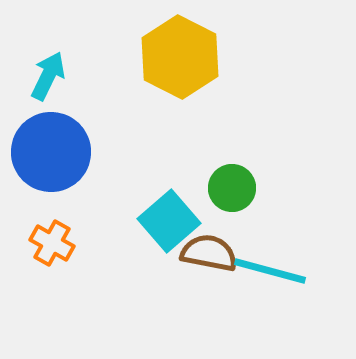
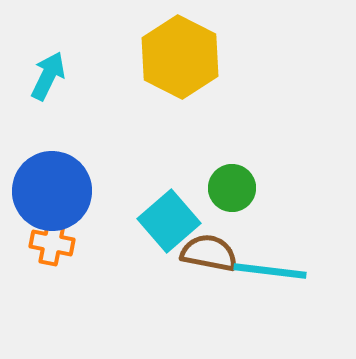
blue circle: moved 1 px right, 39 px down
orange cross: rotated 18 degrees counterclockwise
cyan line: rotated 8 degrees counterclockwise
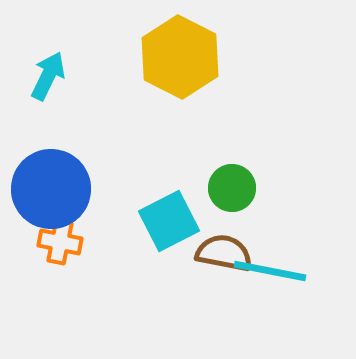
blue circle: moved 1 px left, 2 px up
cyan square: rotated 14 degrees clockwise
orange cross: moved 8 px right, 1 px up
brown semicircle: moved 15 px right
cyan line: rotated 4 degrees clockwise
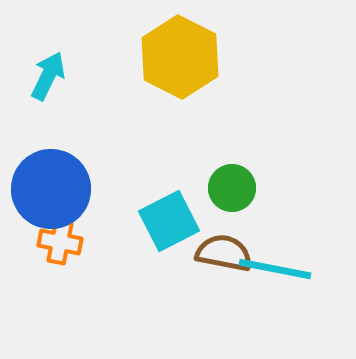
cyan line: moved 5 px right, 2 px up
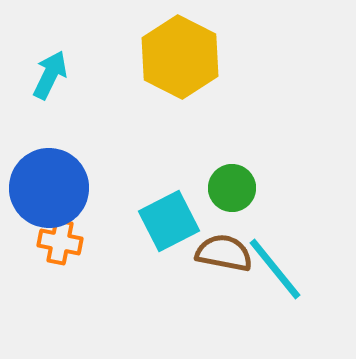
cyan arrow: moved 2 px right, 1 px up
blue circle: moved 2 px left, 1 px up
cyan line: rotated 40 degrees clockwise
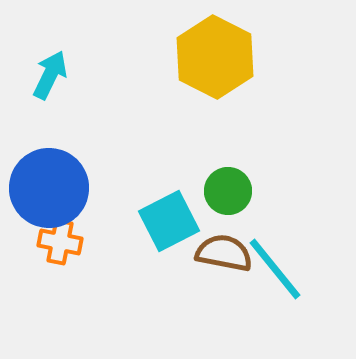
yellow hexagon: moved 35 px right
green circle: moved 4 px left, 3 px down
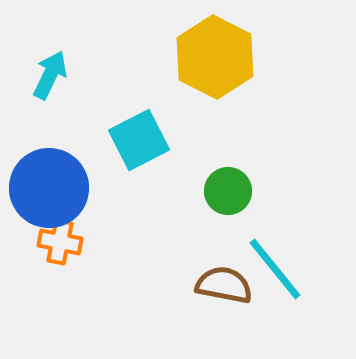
cyan square: moved 30 px left, 81 px up
brown semicircle: moved 32 px down
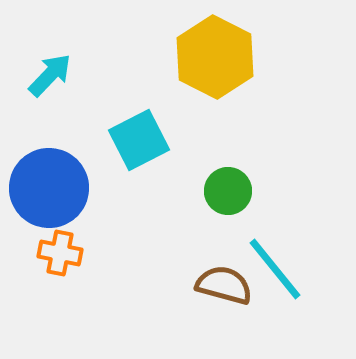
cyan arrow: rotated 18 degrees clockwise
orange cross: moved 11 px down
brown semicircle: rotated 4 degrees clockwise
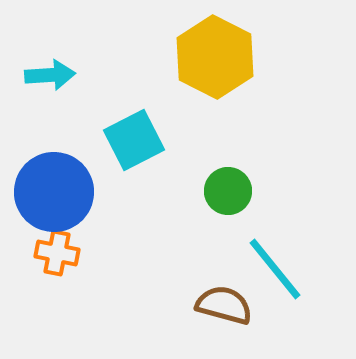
cyan arrow: rotated 42 degrees clockwise
cyan square: moved 5 px left
blue circle: moved 5 px right, 4 px down
orange cross: moved 3 px left
brown semicircle: moved 20 px down
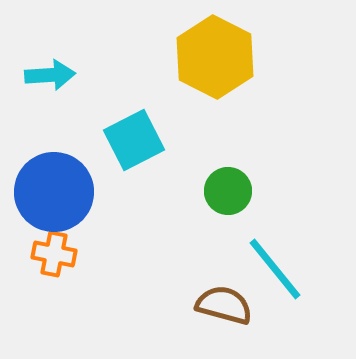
orange cross: moved 3 px left, 1 px down
